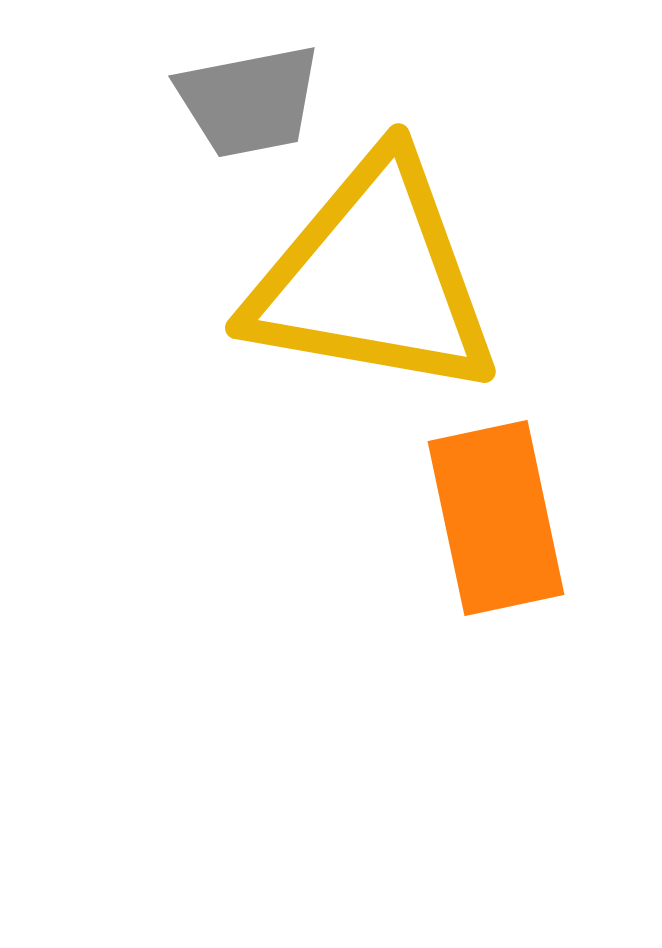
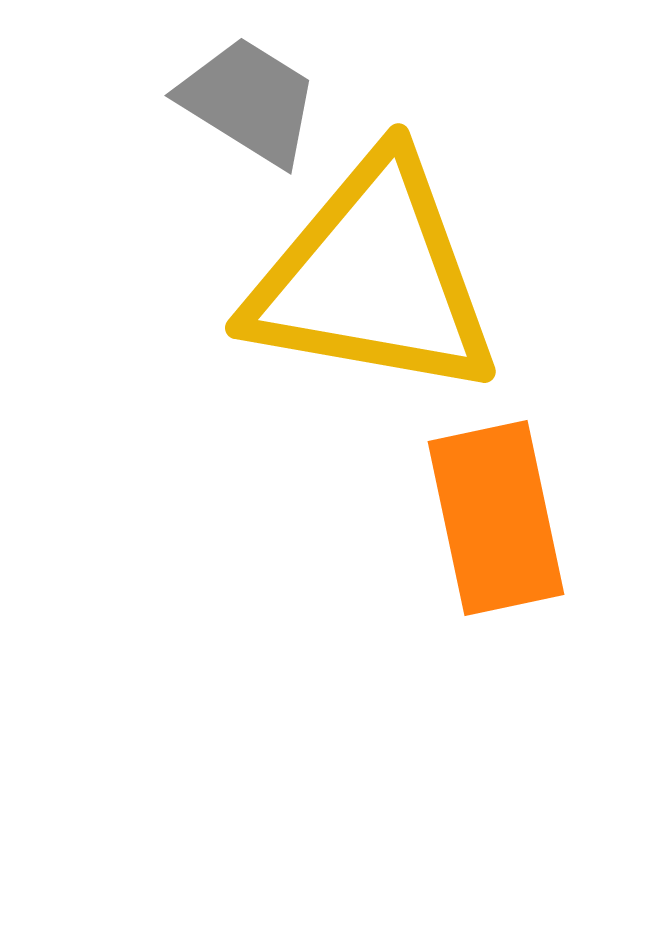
gray trapezoid: rotated 137 degrees counterclockwise
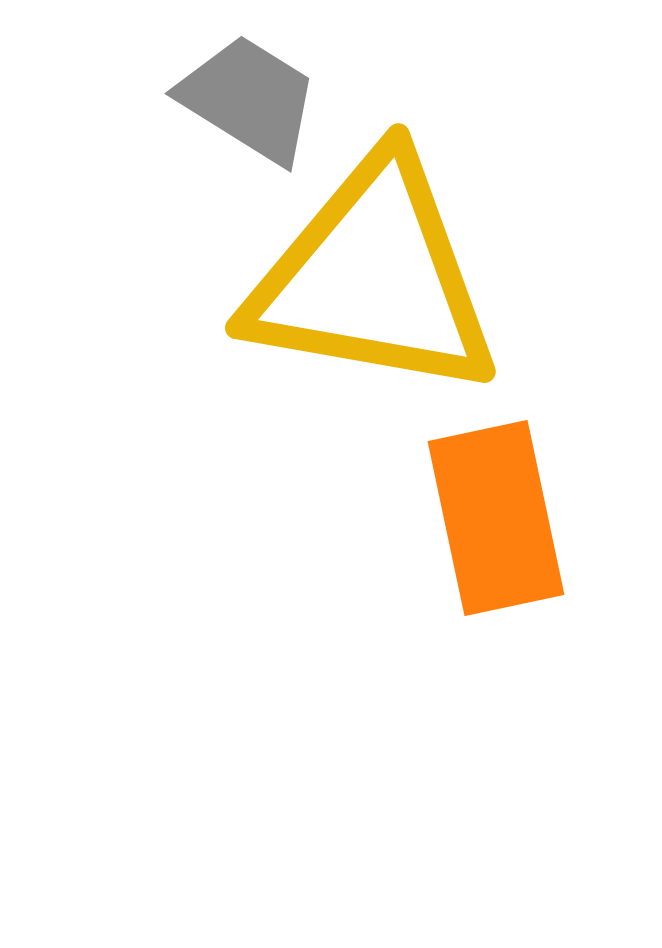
gray trapezoid: moved 2 px up
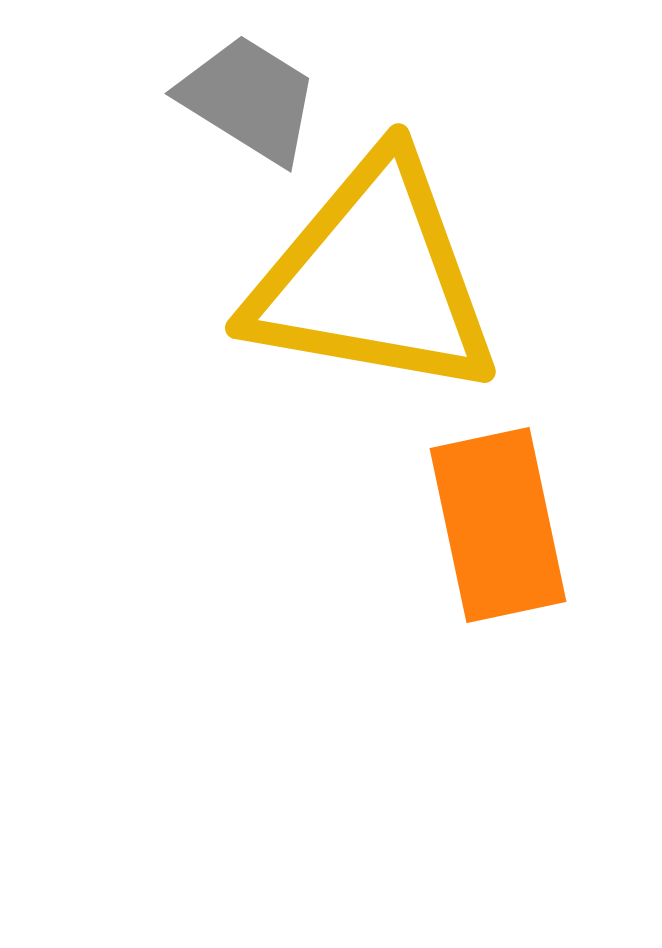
orange rectangle: moved 2 px right, 7 px down
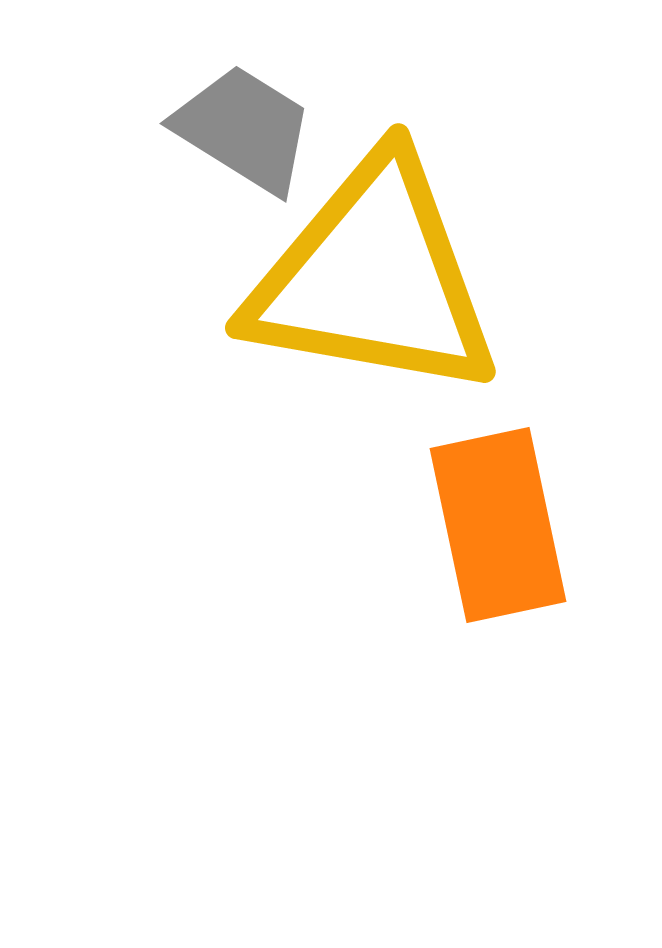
gray trapezoid: moved 5 px left, 30 px down
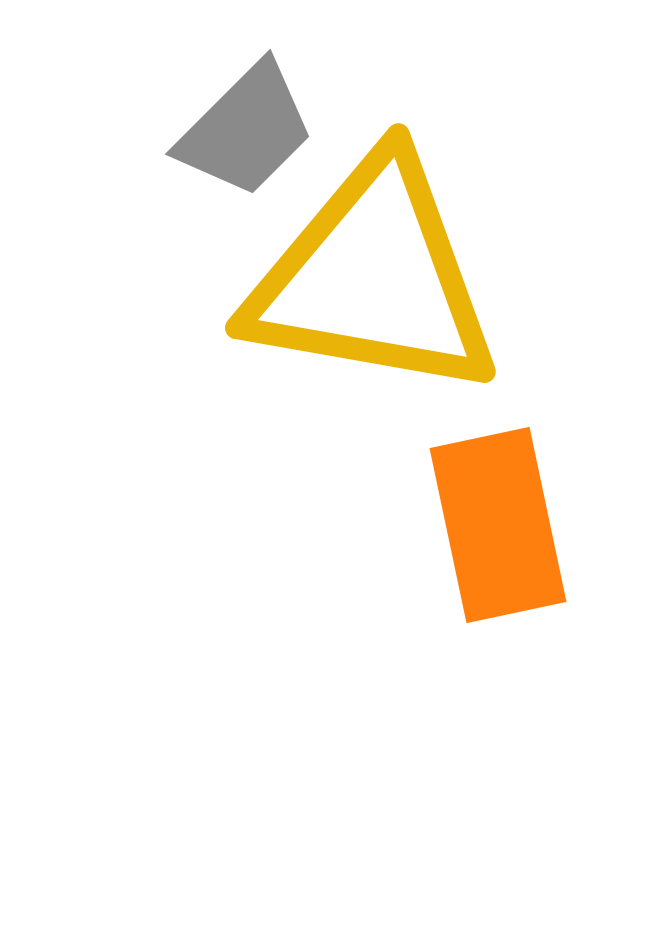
gray trapezoid: moved 2 px right, 1 px down; rotated 103 degrees clockwise
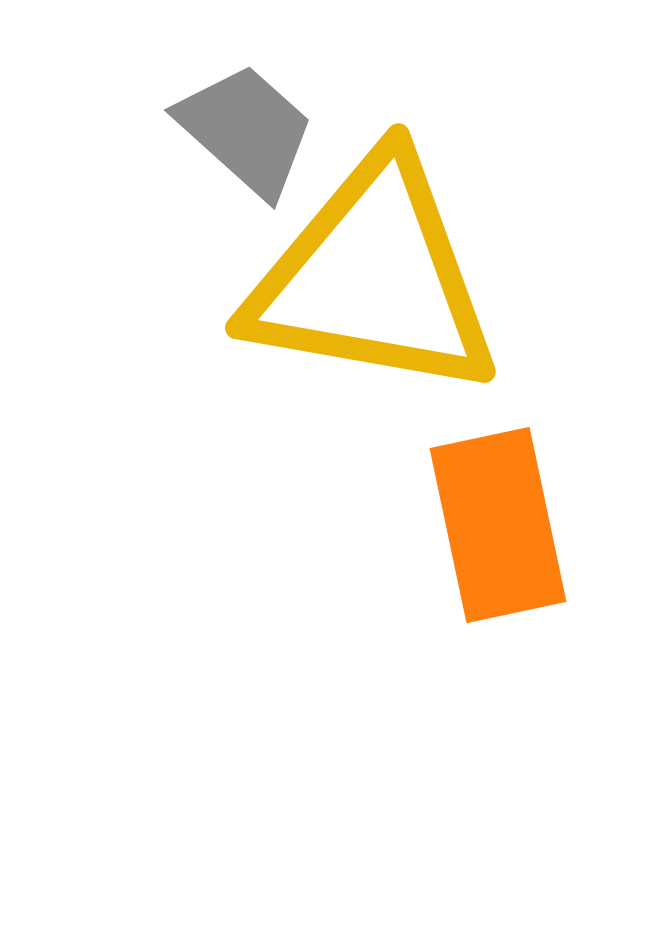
gray trapezoid: rotated 93 degrees counterclockwise
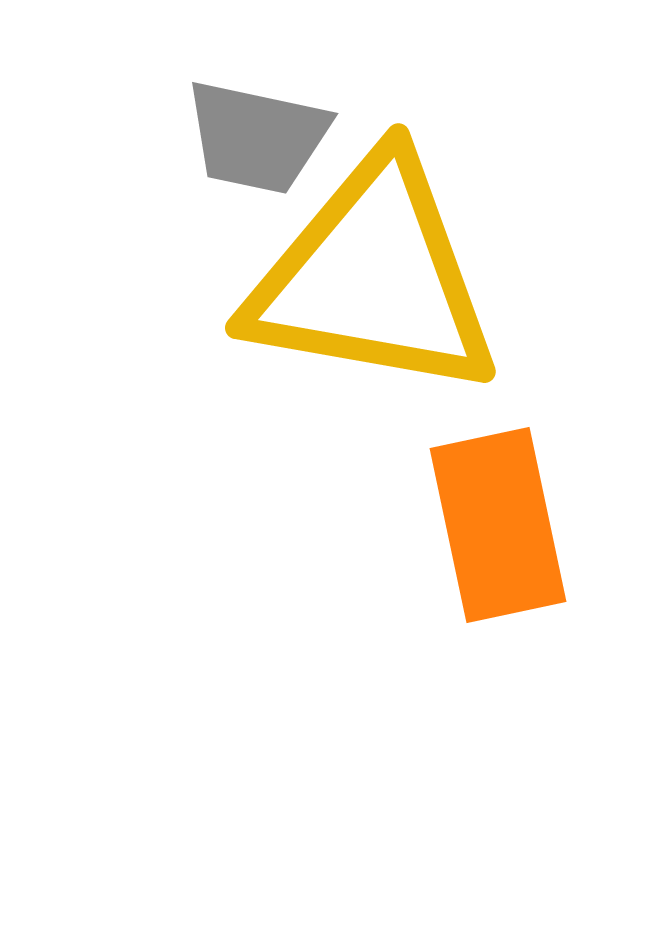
gray trapezoid: moved 11 px right, 7 px down; rotated 150 degrees clockwise
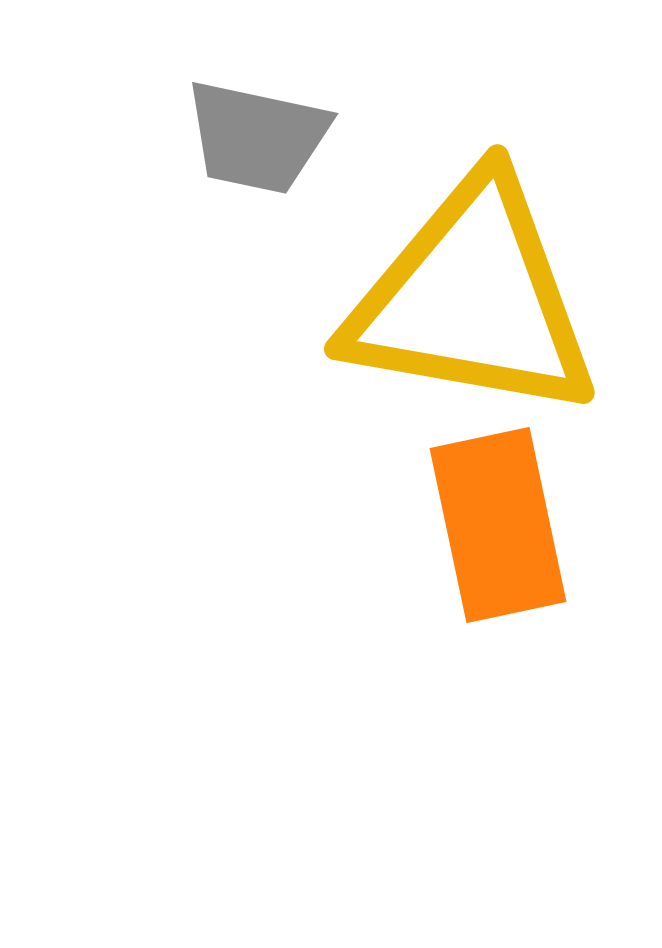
yellow triangle: moved 99 px right, 21 px down
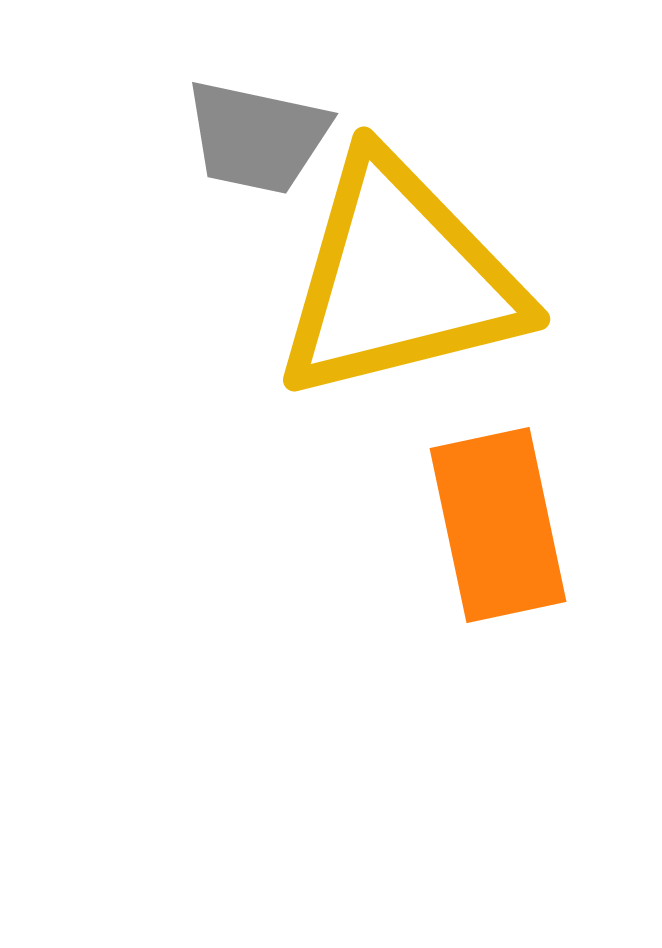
yellow triangle: moved 73 px left, 20 px up; rotated 24 degrees counterclockwise
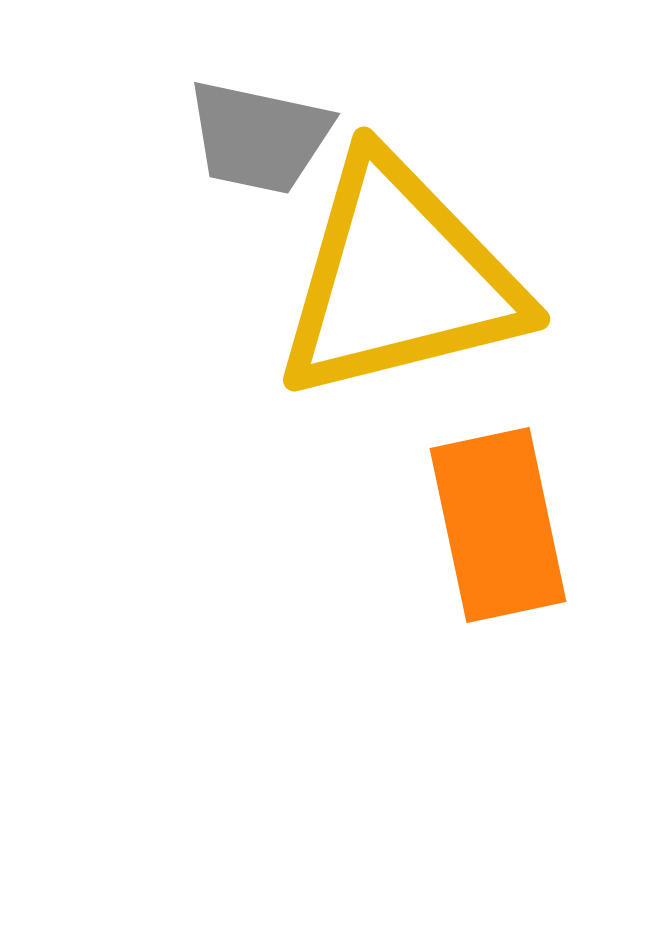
gray trapezoid: moved 2 px right
